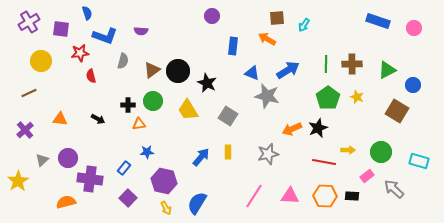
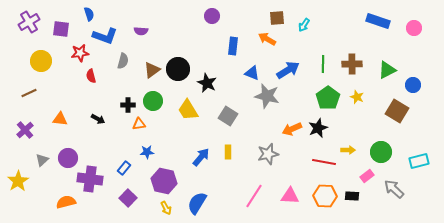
blue semicircle at (87, 13): moved 2 px right, 1 px down
green line at (326, 64): moved 3 px left
black circle at (178, 71): moved 2 px up
cyan rectangle at (419, 161): rotated 30 degrees counterclockwise
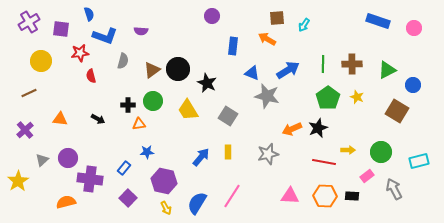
gray arrow at (394, 189): rotated 20 degrees clockwise
pink line at (254, 196): moved 22 px left
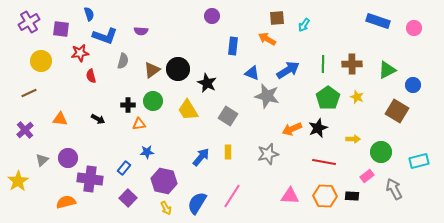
yellow arrow at (348, 150): moved 5 px right, 11 px up
